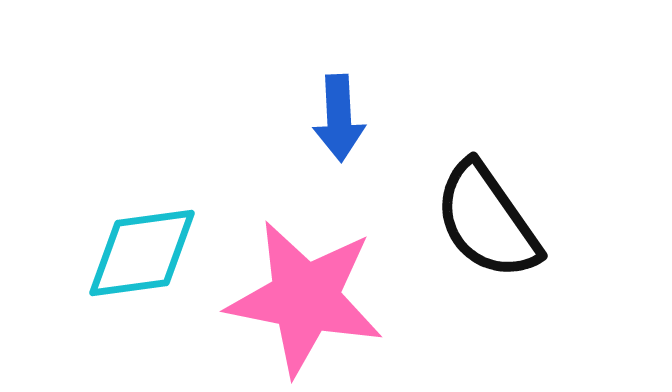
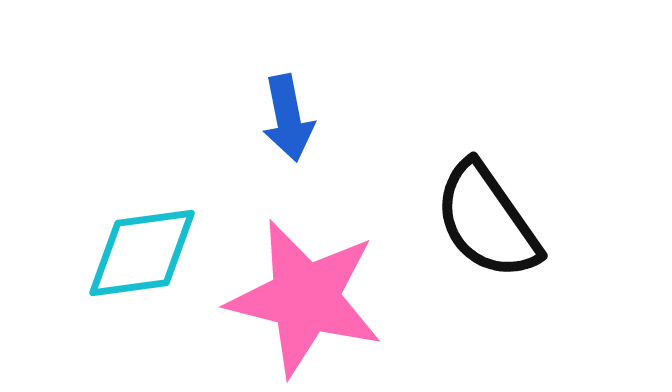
blue arrow: moved 51 px left; rotated 8 degrees counterclockwise
pink star: rotated 3 degrees clockwise
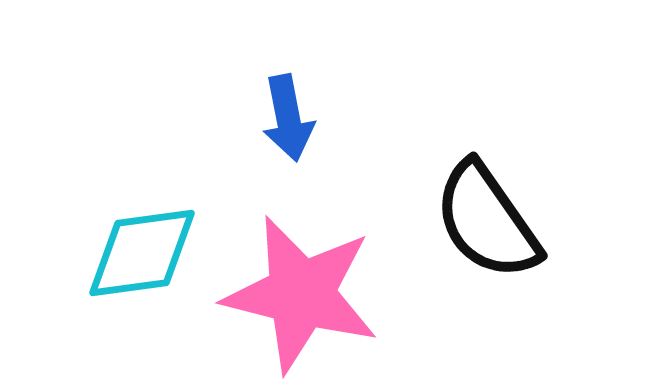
pink star: moved 4 px left, 4 px up
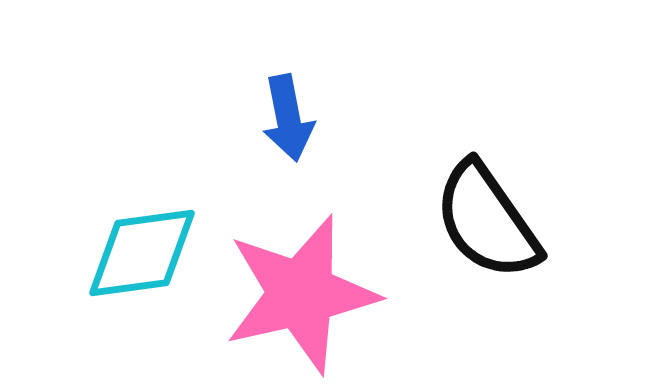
pink star: rotated 27 degrees counterclockwise
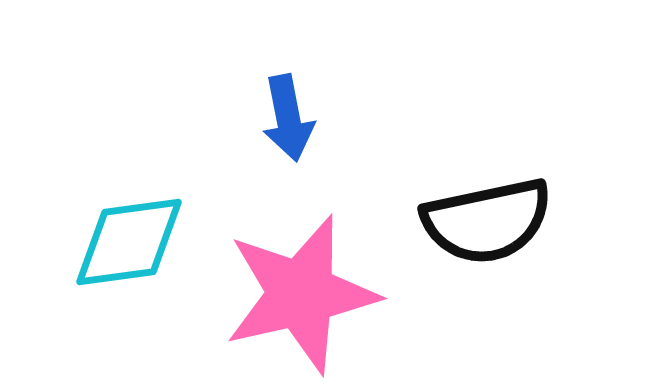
black semicircle: rotated 67 degrees counterclockwise
cyan diamond: moved 13 px left, 11 px up
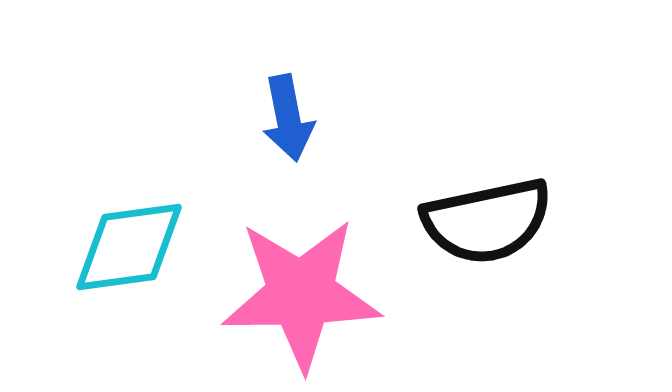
cyan diamond: moved 5 px down
pink star: rotated 12 degrees clockwise
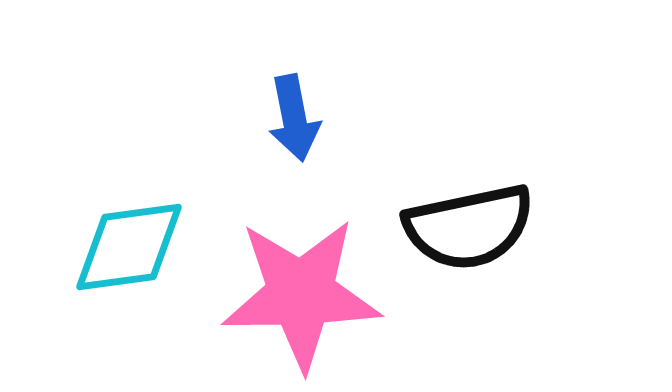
blue arrow: moved 6 px right
black semicircle: moved 18 px left, 6 px down
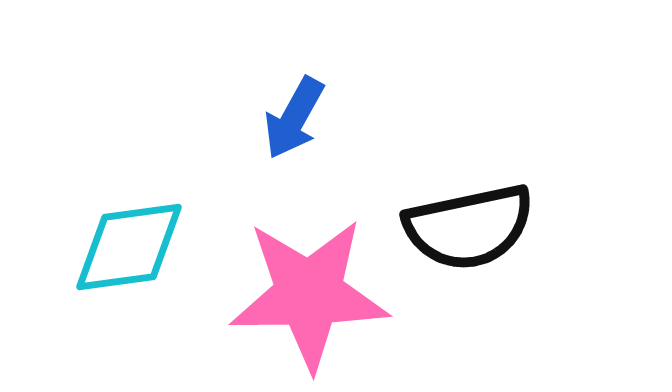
blue arrow: rotated 40 degrees clockwise
pink star: moved 8 px right
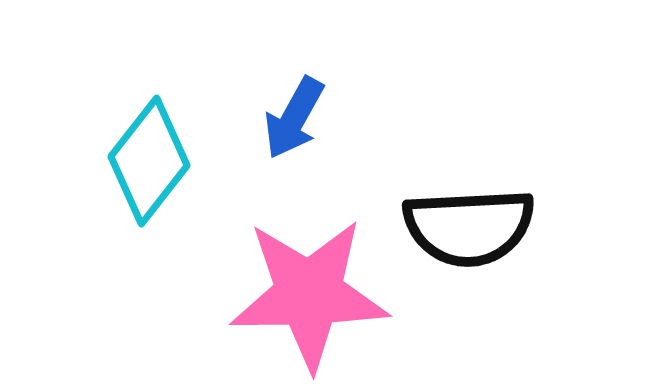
black semicircle: rotated 9 degrees clockwise
cyan diamond: moved 20 px right, 86 px up; rotated 44 degrees counterclockwise
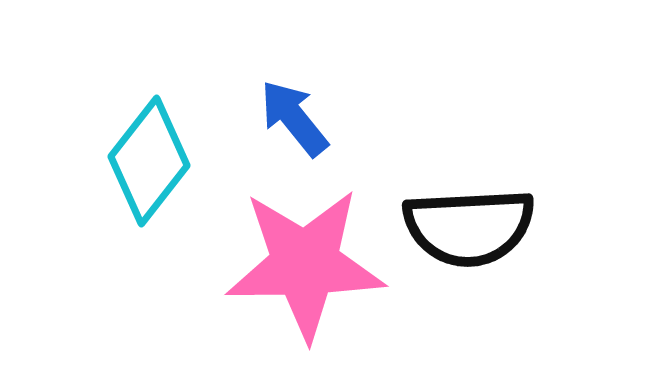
blue arrow: rotated 112 degrees clockwise
pink star: moved 4 px left, 30 px up
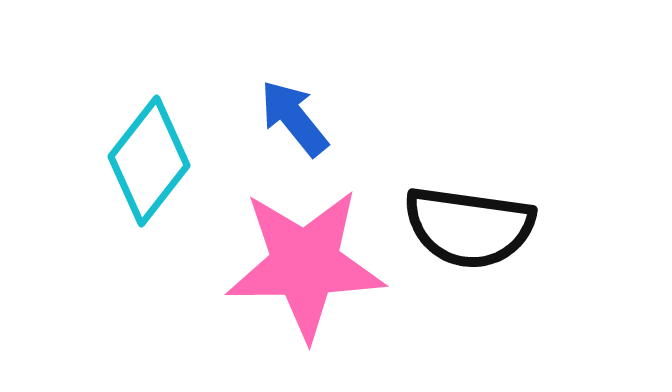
black semicircle: rotated 11 degrees clockwise
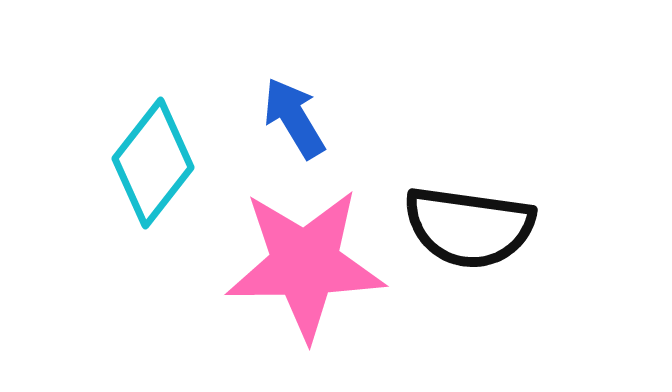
blue arrow: rotated 8 degrees clockwise
cyan diamond: moved 4 px right, 2 px down
